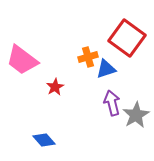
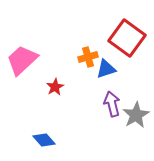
pink trapezoid: rotated 100 degrees clockwise
purple arrow: moved 1 px down
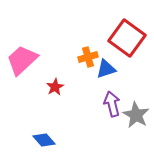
gray star: rotated 12 degrees counterclockwise
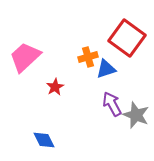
pink trapezoid: moved 3 px right, 3 px up
purple arrow: rotated 15 degrees counterclockwise
gray star: rotated 8 degrees counterclockwise
blue diamond: rotated 15 degrees clockwise
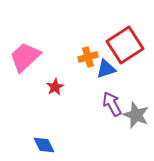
red square: moved 2 px left, 7 px down; rotated 21 degrees clockwise
blue diamond: moved 5 px down
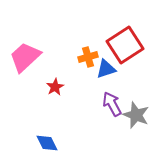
blue diamond: moved 3 px right, 2 px up
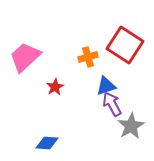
red square: rotated 24 degrees counterclockwise
blue triangle: moved 17 px down
gray star: moved 5 px left, 11 px down; rotated 20 degrees clockwise
blue diamond: rotated 60 degrees counterclockwise
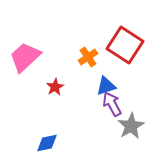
orange cross: rotated 18 degrees counterclockwise
blue diamond: rotated 15 degrees counterclockwise
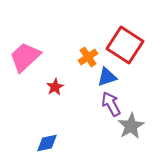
blue triangle: moved 1 px right, 9 px up
purple arrow: moved 1 px left
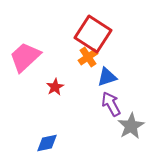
red square: moved 32 px left, 11 px up
